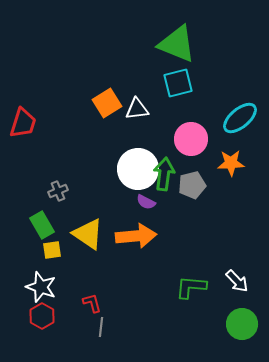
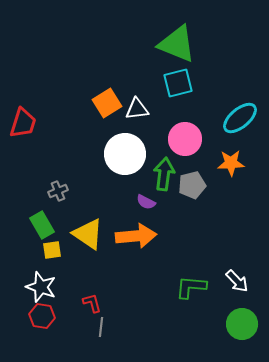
pink circle: moved 6 px left
white circle: moved 13 px left, 15 px up
red hexagon: rotated 20 degrees counterclockwise
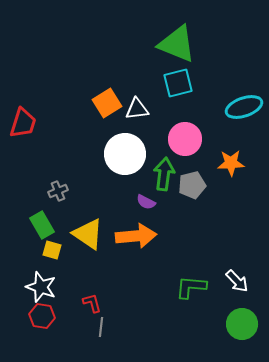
cyan ellipse: moved 4 px right, 11 px up; rotated 21 degrees clockwise
yellow square: rotated 24 degrees clockwise
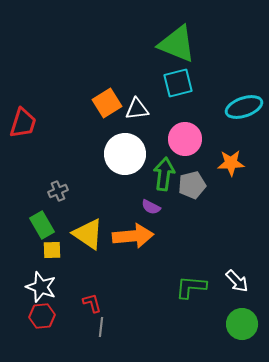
purple semicircle: moved 5 px right, 5 px down
orange arrow: moved 3 px left
yellow square: rotated 18 degrees counterclockwise
red hexagon: rotated 15 degrees counterclockwise
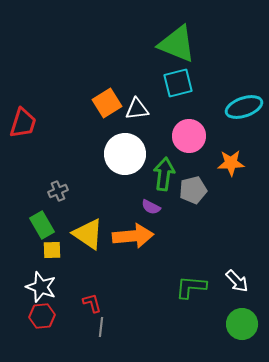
pink circle: moved 4 px right, 3 px up
gray pentagon: moved 1 px right, 5 px down
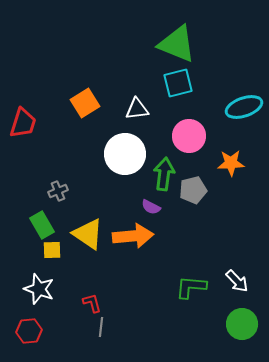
orange square: moved 22 px left
white star: moved 2 px left, 2 px down
red hexagon: moved 13 px left, 15 px down
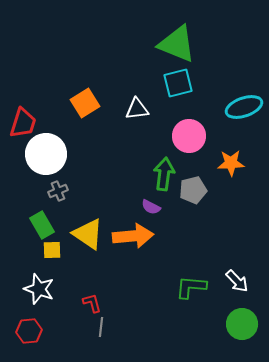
white circle: moved 79 px left
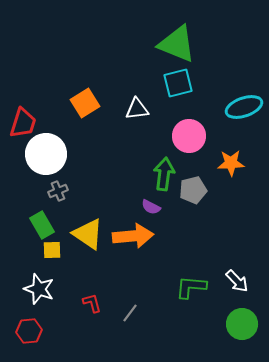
gray line: moved 29 px right, 14 px up; rotated 30 degrees clockwise
